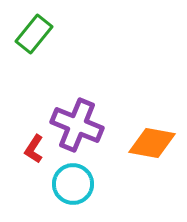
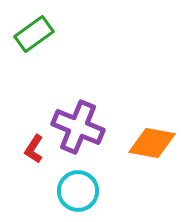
green rectangle: rotated 15 degrees clockwise
purple cross: moved 1 px right, 2 px down
cyan circle: moved 5 px right, 7 px down
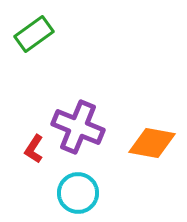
cyan circle: moved 2 px down
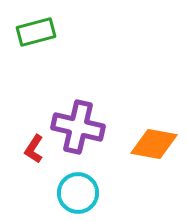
green rectangle: moved 2 px right, 2 px up; rotated 21 degrees clockwise
purple cross: rotated 9 degrees counterclockwise
orange diamond: moved 2 px right, 1 px down
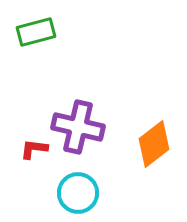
orange diamond: rotated 48 degrees counterclockwise
red L-shape: rotated 64 degrees clockwise
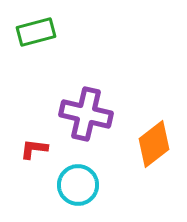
purple cross: moved 8 px right, 13 px up
cyan circle: moved 8 px up
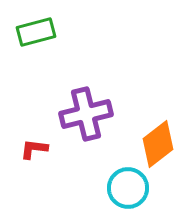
purple cross: rotated 27 degrees counterclockwise
orange diamond: moved 4 px right
cyan circle: moved 50 px right, 3 px down
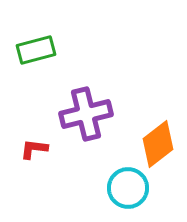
green rectangle: moved 18 px down
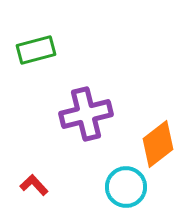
red L-shape: moved 36 px down; rotated 40 degrees clockwise
cyan circle: moved 2 px left, 1 px up
